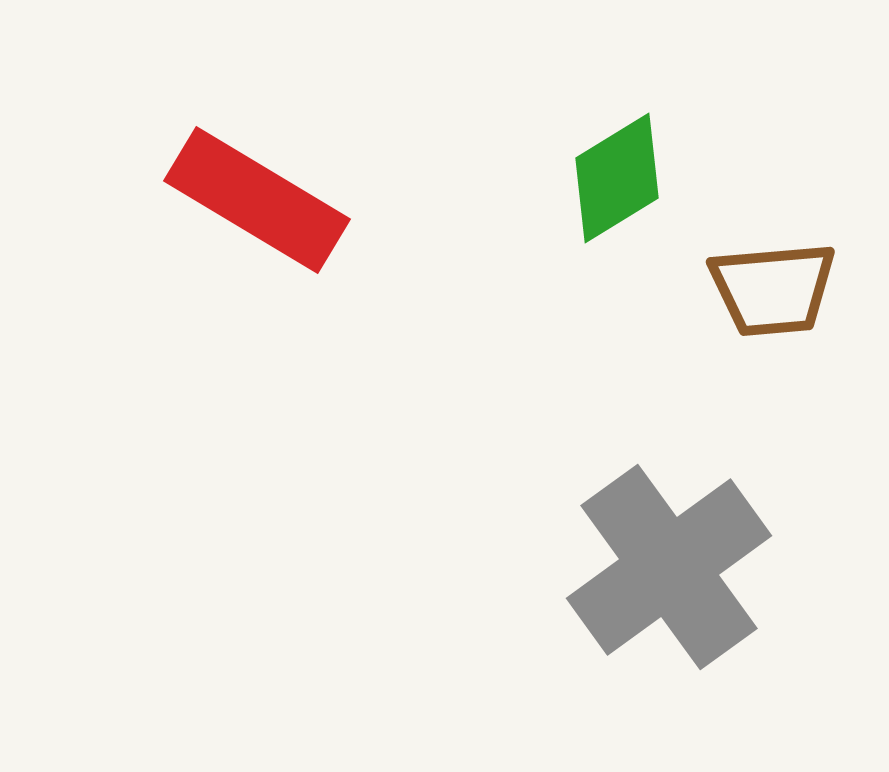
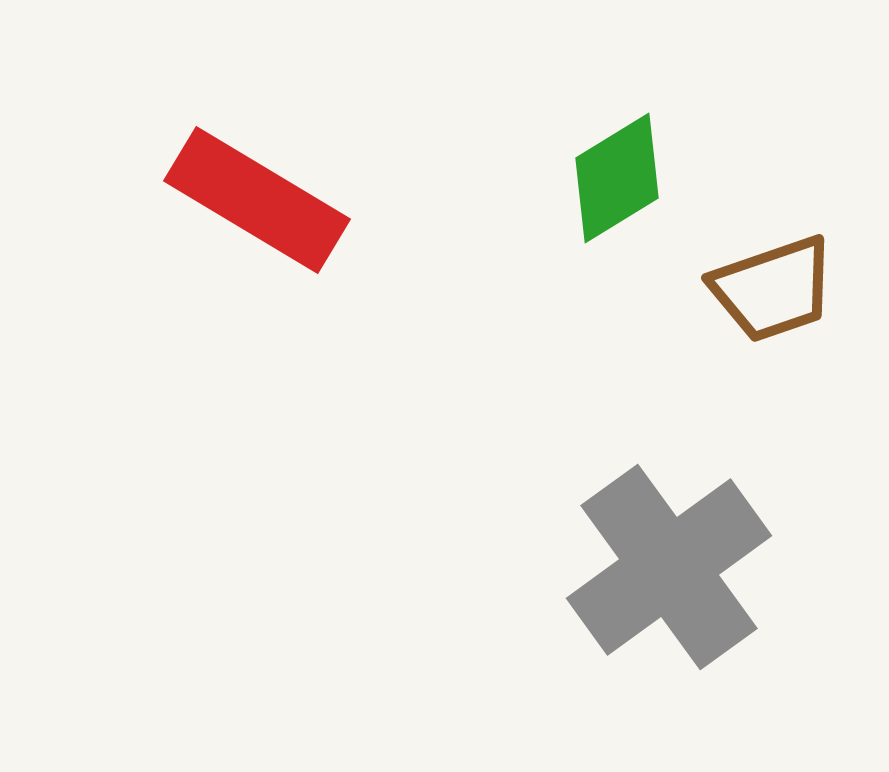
brown trapezoid: rotated 14 degrees counterclockwise
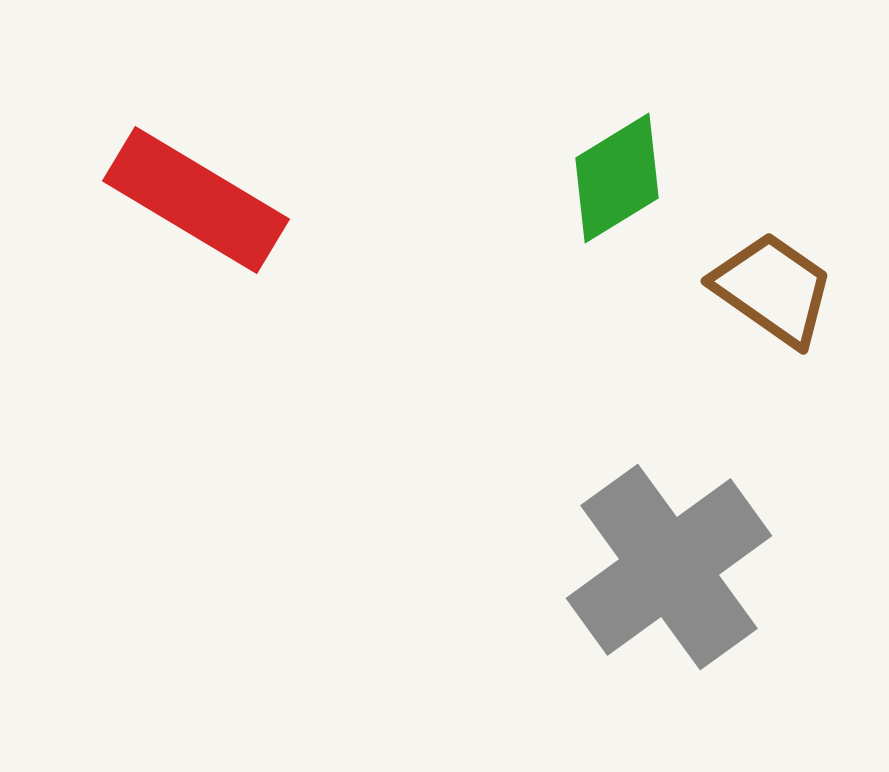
red rectangle: moved 61 px left
brown trapezoid: rotated 126 degrees counterclockwise
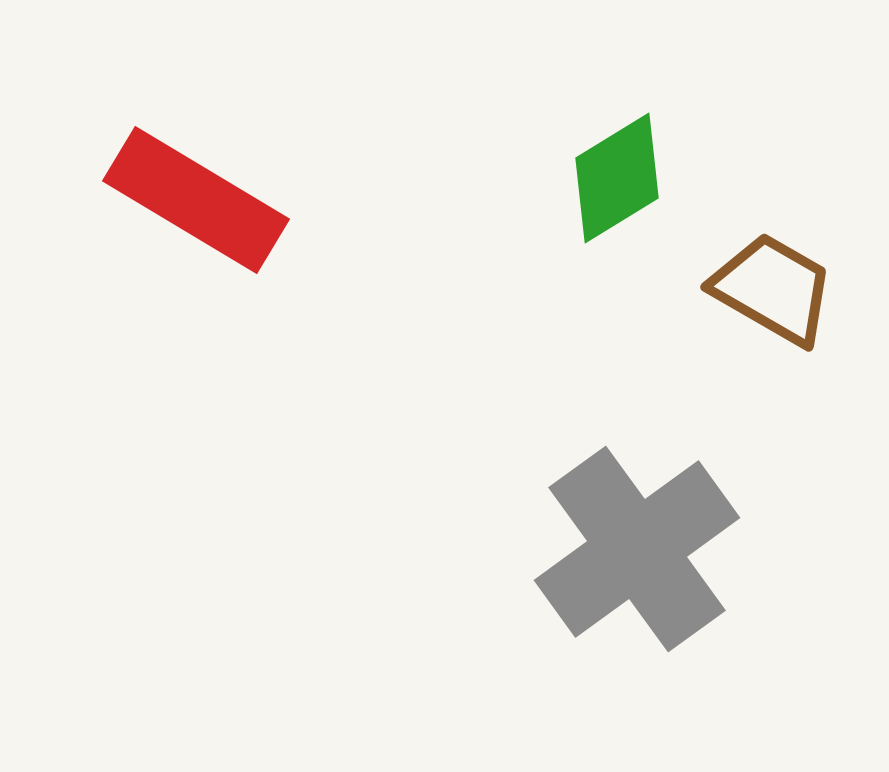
brown trapezoid: rotated 5 degrees counterclockwise
gray cross: moved 32 px left, 18 px up
